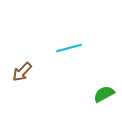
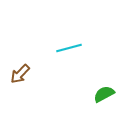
brown arrow: moved 2 px left, 2 px down
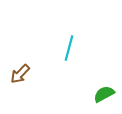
cyan line: rotated 60 degrees counterclockwise
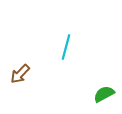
cyan line: moved 3 px left, 1 px up
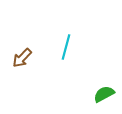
brown arrow: moved 2 px right, 16 px up
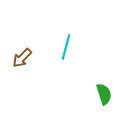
green semicircle: rotated 100 degrees clockwise
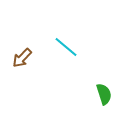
cyan line: rotated 65 degrees counterclockwise
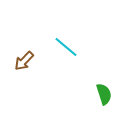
brown arrow: moved 2 px right, 3 px down
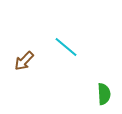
green semicircle: rotated 15 degrees clockwise
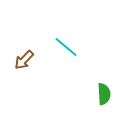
brown arrow: moved 1 px up
